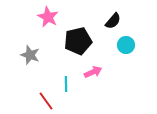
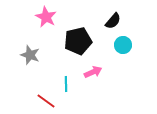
pink star: moved 2 px left
cyan circle: moved 3 px left
red line: rotated 18 degrees counterclockwise
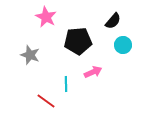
black pentagon: rotated 8 degrees clockwise
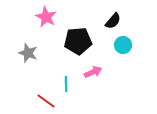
gray star: moved 2 px left, 2 px up
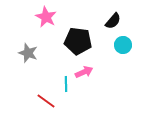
black pentagon: rotated 12 degrees clockwise
pink arrow: moved 9 px left
